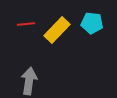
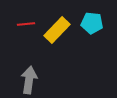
gray arrow: moved 1 px up
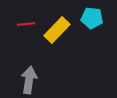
cyan pentagon: moved 5 px up
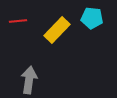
red line: moved 8 px left, 3 px up
